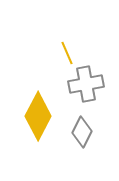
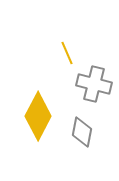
gray cross: moved 8 px right; rotated 24 degrees clockwise
gray diamond: rotated 16 degrees counterclockwise
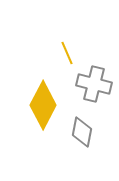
yellow diamond: moved 5 px right, 11 px up
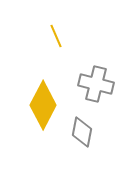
yellow line: moved 11 px left, 17 px up
gray cross: moved 2 px right
